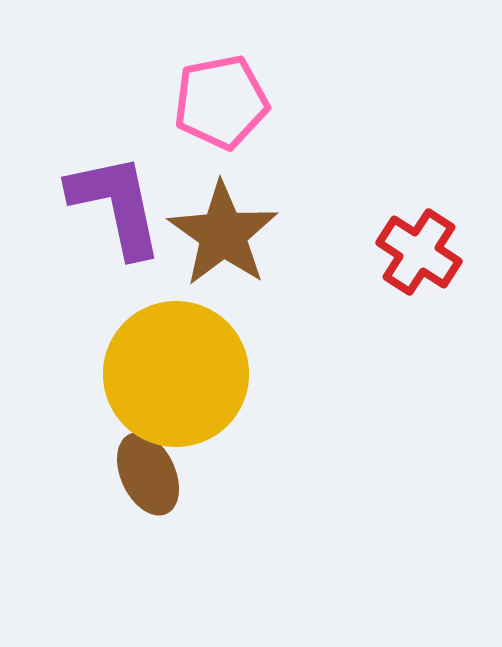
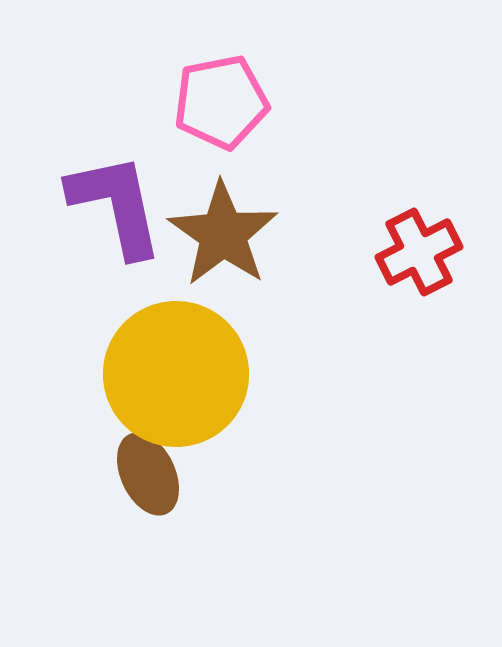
red cross: rotated 30 degrees clockwise
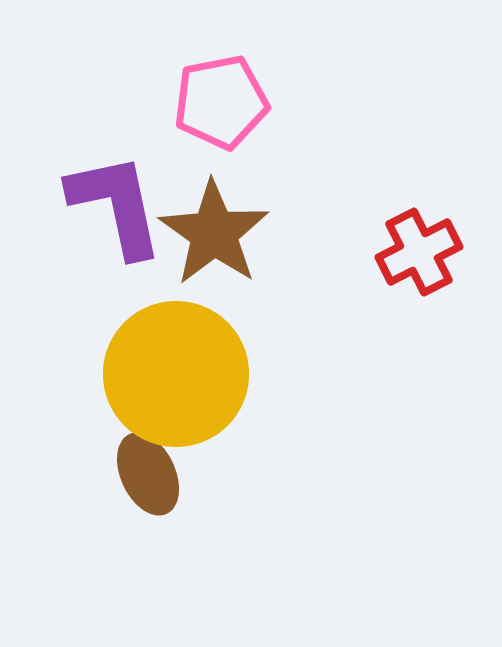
brown star: moved 9 px left, 1 px up
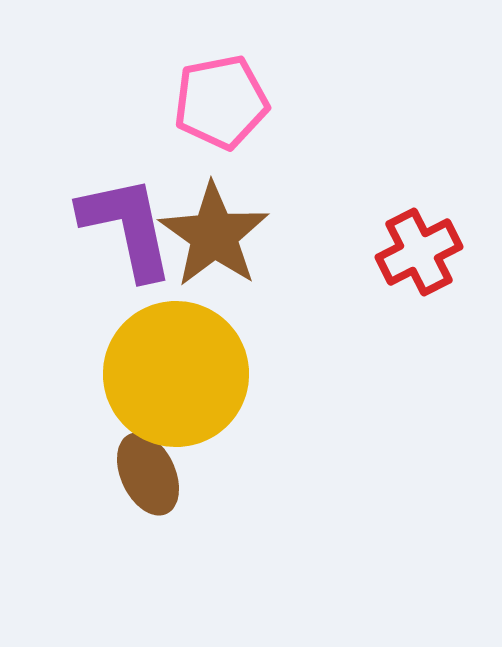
purple L-shape: moved 11 px right, 22 px down
brown star: moved 2 px down
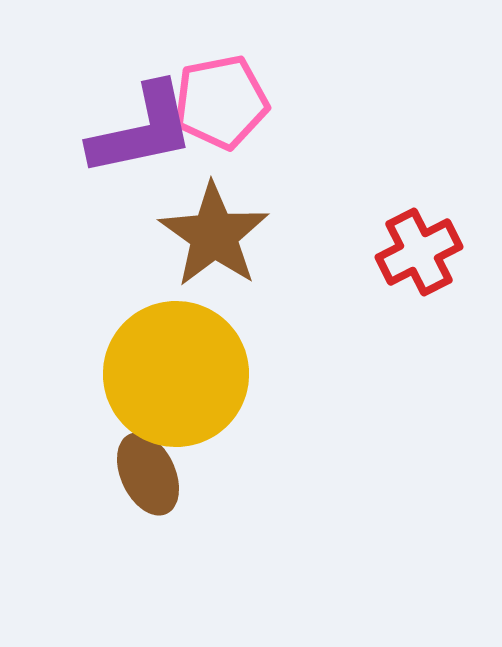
purple L-shape: moved 15 px right, 97 px up; rotated 90 degrees clockwise
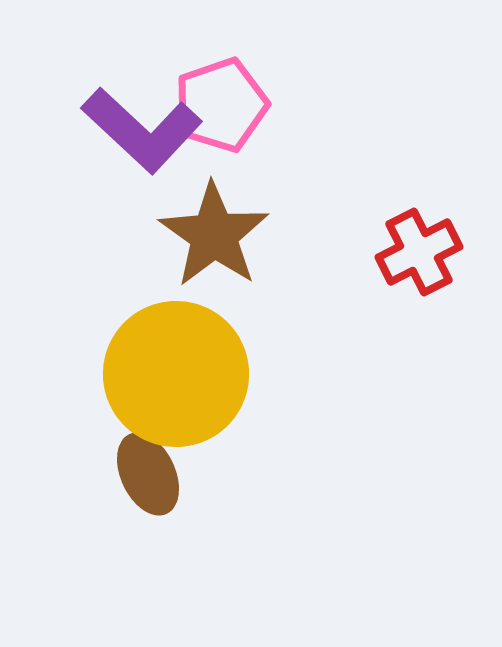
pink pentagon: moved 3 px down; rotated 8 degrees counterclockwise
purple L-shape: rotated 55 degrees clockwise
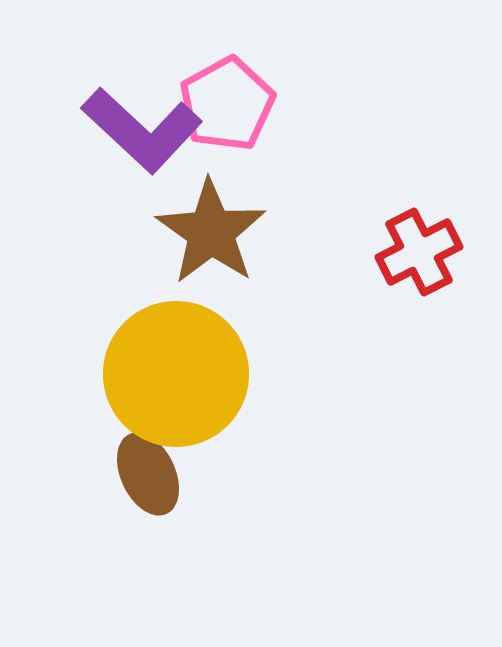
pink pentagon: moved 6 px right, 1 px up; rotated 10 degrees counterclockwise
brown star: moved 3 px left, 3 px up
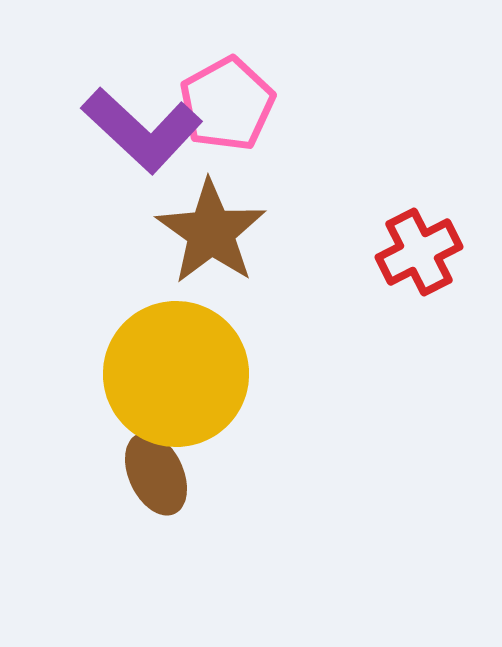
brown ellipse: moved 8 px right
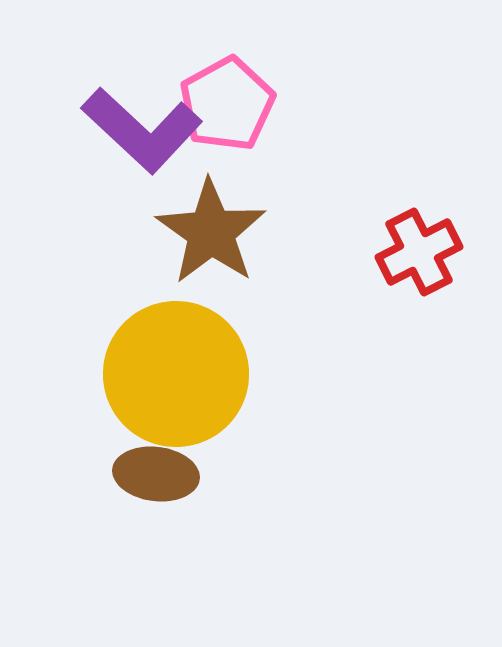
brown ellipse: rotated 58 degrees counterclockwise
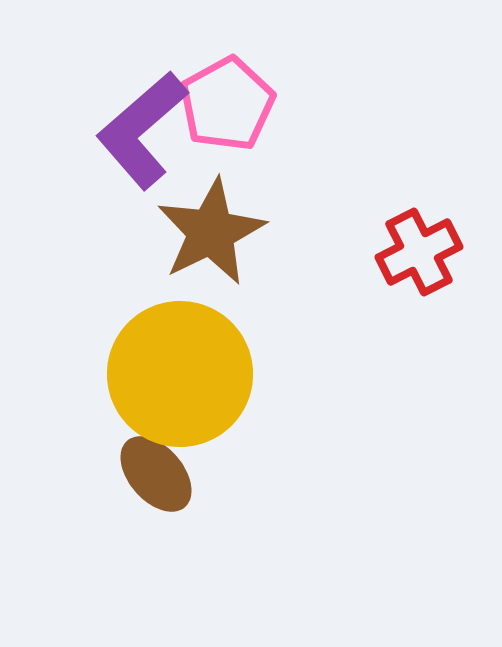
purple L-shape: rotated 96 degrees clockwise
brown star: rotated 11 degrees clockwise
yellow circle: moved 4 px right
brown ellipse: rotated 42 degrees clockwise
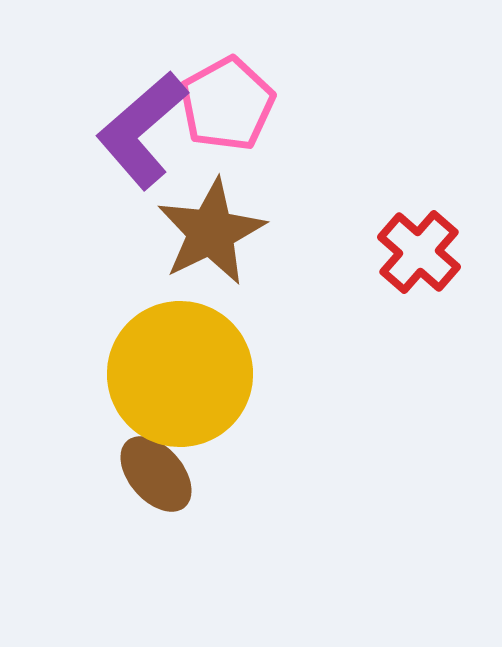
red cross: rotated 22 degrees counterclockwise
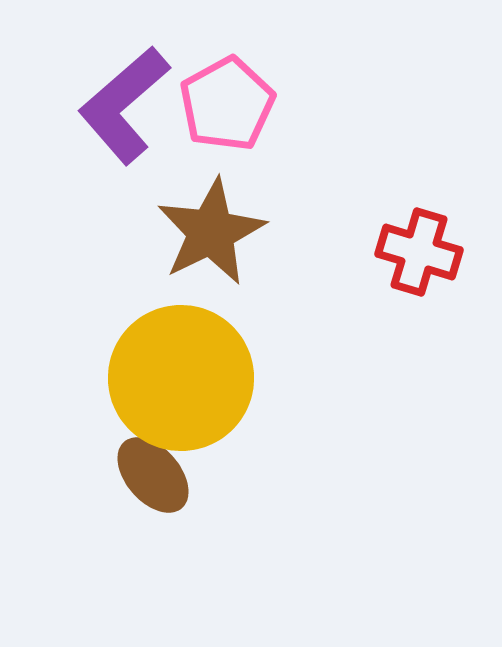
purple L-shape: moved 18 px left, 25 px up
red cross: rotated 24 degrees counterclockwise
yellow circle: moved 1 px right, 4 px down
brown ellipse: moved 3 px left, 1 px down
